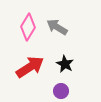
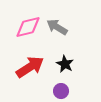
pink diamond: rotated 44 degrees clockwise
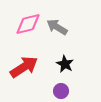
pink diamond: moved 3 px up
red arrow: moved 6 px left
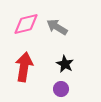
pink diamond: moved 2 px left
red arrow: rotated 48 degrees counterclockwise
purple circle: moved 2 px up
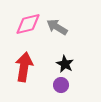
pink diamond: moved 2 px right
purple circle: moved 4 px up
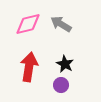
gray arrow: moved 4 px right, 3 px up
red arrow: moved 5 px right
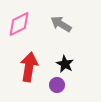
pink diamond: moved 9 px left; rotated 12 degrees counterclockwise
purple circle: moved 4 px left
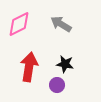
black star: rotated 18 degrees counterclockwise
